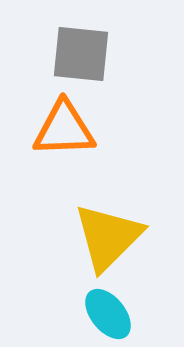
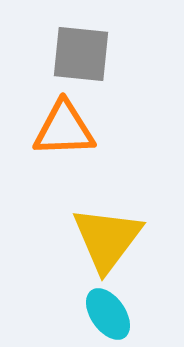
yellow triangle: moved 1 px left, 2 px down; rotated 8 degrees counterclockwise
cyan ellipse: rotated 4 degrees clockwise
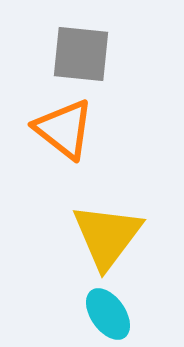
orange triangle: rotated 40 degrees clockwise
yellow triangle: moved 3 px up
